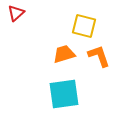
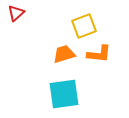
yellow square: rotated 35 degrees counterclockwise
orange L-shape: moved 2 px up; rotated 115 degrees clockwise
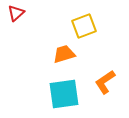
orange L-shape: moved 6 px right, 28 px down; rotated 140 degrees clockwise
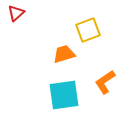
yellow square: moved 4 px right, 4 px down
cyan square: moved 1 px down
